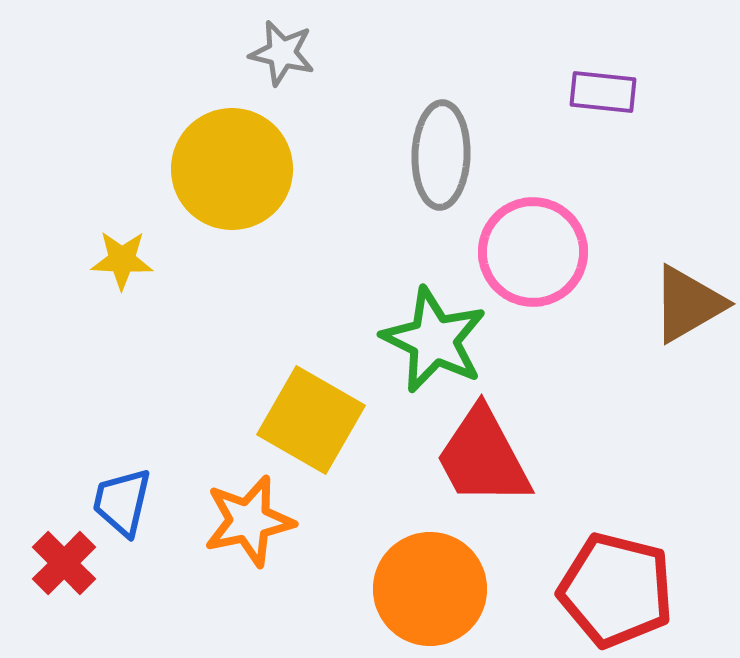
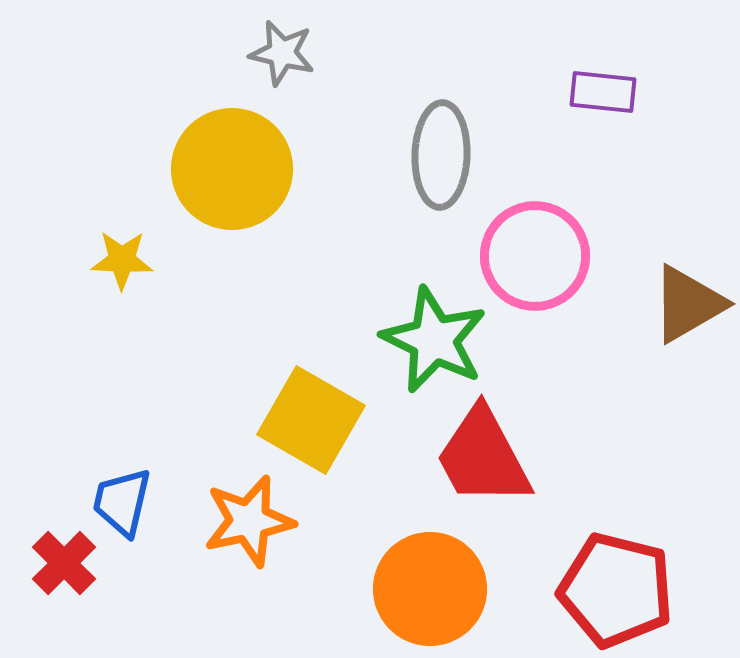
pink circle: moved 2 px right, 4 px down
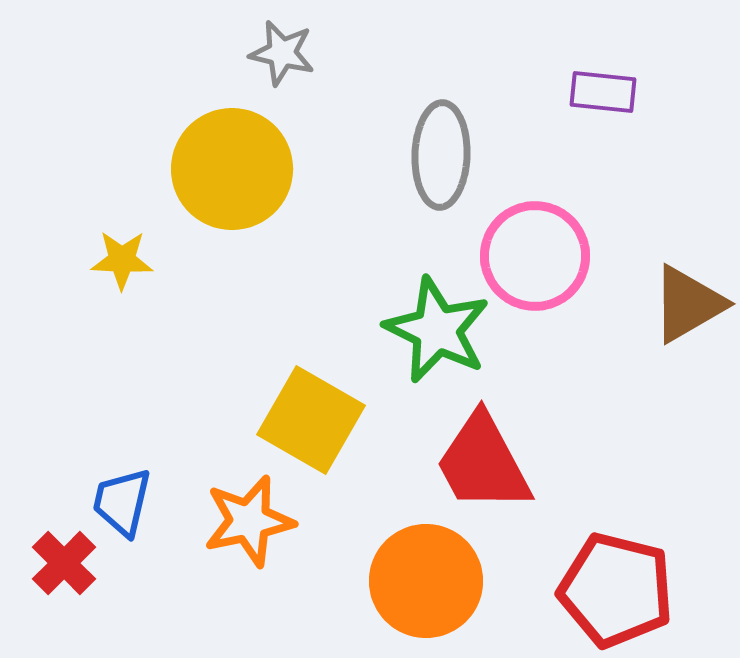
green star: moved 3 px right, 10 px up
red trapezoid: moved 6 px down
orange circle: moved 4 px left, 8 px up
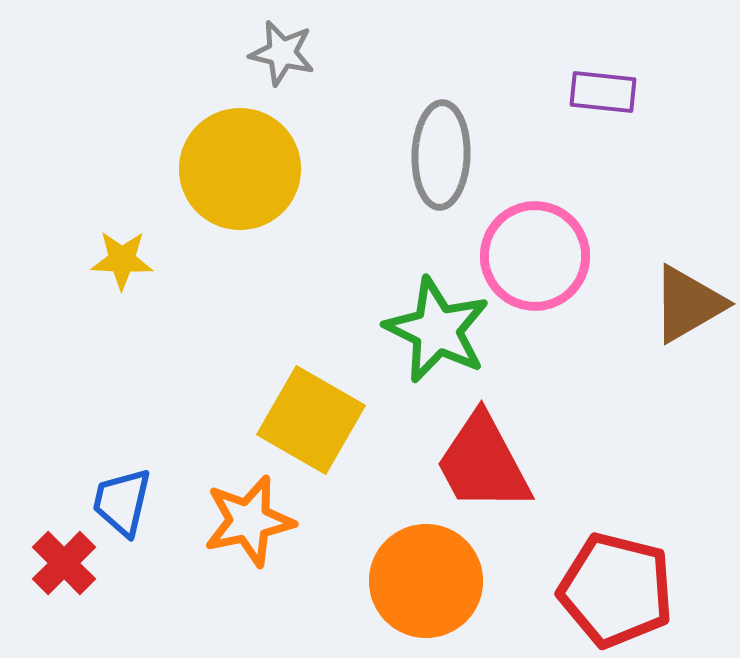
yellow circle: moved 8 px right
